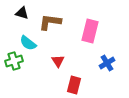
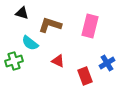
brown L-shape: moved 3 px down; rotated 10 degrees clockwise
pink rectangle: moved 5 px up
cyan semicircle: moved 2 px right
red triangle: rotated 32 degrees counterclockwise
red rectangle: moved 11 px right, 9 px up; rotated 36 degrees counterclockwise
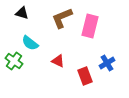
brown L-shape: moved 12 px right, 7 px up; rotated 40 degrees counterclockwise
green cross: rotated 36 degrees counterclockwise
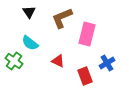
black triangle: moved 7 px right, 1 px up; rotated 40 degrees clockwise
pink rectangle: moved 3 px left, 8 px down
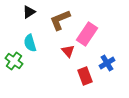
black triangle: rotated 32 degrees clockwise
brown L-shape: moved 2 px left, 2 px down
pink rectangle: rotated 20 degrees clockwise
cyan semicircle: rotated 36 degrees clockwise
red triangle: moved 10 px right, 10 px up; rotated 24 degrees clockwise
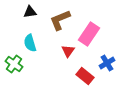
black triangle: moved 1 px right; rotated 24 degrees clockwise
pink rectangle: moved 2 px right
red triangle: rotated 16 degrees clockwise
green cross: moved 3 px down
red rectangle: rotated 30 degrees counterclockwise
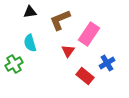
green cross: rotated 24 degrees clockwise
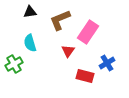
pink rectangle: moved 1 px left, 2 px up
red rectangle: rotated 24 degrees counterclockwise
